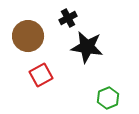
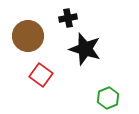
black cross: rotated 18 degrees clockwise
black star: moved 2 px left, 2 px down; rotated 8 degrees clockwise
red square: rotated 25 degrees counterclockwise
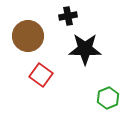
black cross: moved 2 px up
black star: rotated 16 degrees counterclockwise
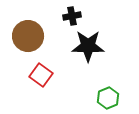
black cross: moved 4 px right
black star: moved 3 px right, 3 px up
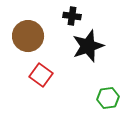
black cross: rotated 18 degrees clockwise
black star: rotated 20 degrees counterclockwise
green hexagon: rotated 15 degrees clockwise
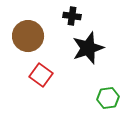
black star: moved 2 px down
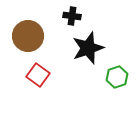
red square: moved 3 px left
green hexagon: moved 9 px right, 21 px up; rotated 10 degrees counterclockwise
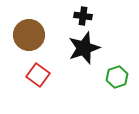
black cross: moved 11 px right
brown circle: moved 1 px right, 1 px up
black star: moved 4 px left
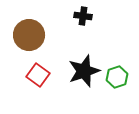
black star: moved 23 px down
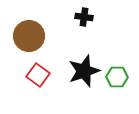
black cross: moved 1 px right, 1 px down
brown circle: moved 1 px down
green hexagon: rotated 20 degrees clockwise
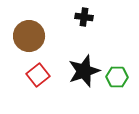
red square: rotated 15 degrees clockwise
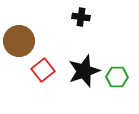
black cross: moved 3 px left
brown circle: moved 10 px left, 5 px down
red square: moved 5 px right, 5 px up
